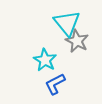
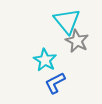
cyan triangle: moved 2 px up
blue L-shape: moved 1 px up
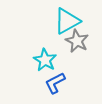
cyan triangle: rotated 40 degrees clockwise
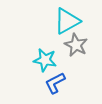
gray star: moved 1 px left, 4 px down
cyan star: rotated 20 degrees counterclockwise
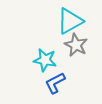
cyan triangle: moved 3 px right
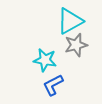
gray star: rotated 30 degrees clockwise
blue L-shape: moved 2 px left, 2 px down
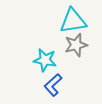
cyan triangle: moved 3 px right; rotated 20 degrees clockwise
blue L-shape: rotated 15 degrees counterclockwise
